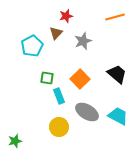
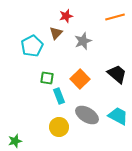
gray ellipse: moved 3 px down
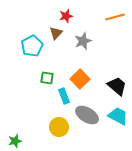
black trapezoid: moved 12 px down
cyan rectangle: moved 5 px right
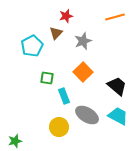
orange square: moved 3 px right, 7 px up
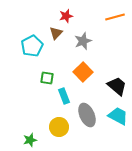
gray ellipse: rotated 35 degrees clockwise
green star: moved 15 px right, 1 px up
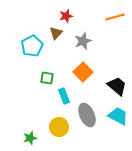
green star: moved 2 px up
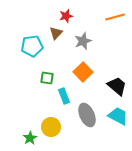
cyan pentagon: rotated 20 degrees clockwise
yellow circle: moved 8 px left
green star: rotated 16 degrees counterclockwise
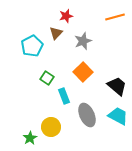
cyan pentagon: rotated 20 degrees counterclockwise
green square: rotated 24 degrees clockwise
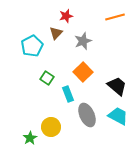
cyan rectangle: moved 4 px right, 2 px up
